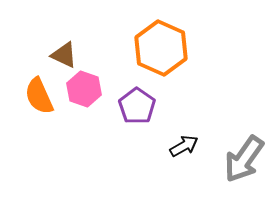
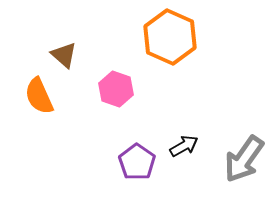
orange hexagon: moved 9 px right, 11 px up
brown triangle: rotated 16 degrees clockwise
pink hexagon: moved 32 px right
purple pentagon: moved 56 px down
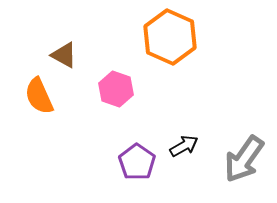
brown triangle: rotated 12 degrees counterclockwise
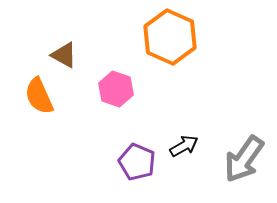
purple pentagon: rotated 12 degrees counterclockwise
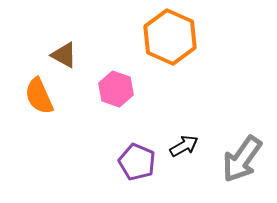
gray arrow: moved 2 px left
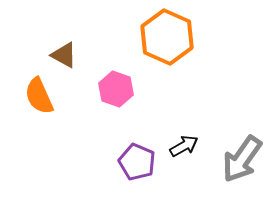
orange hexagon: moved 3 px left
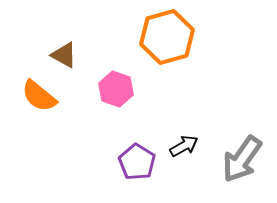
orange hexagon: rotated 20 degrees clockwise
orange semicircle: rotated 27 degrees counterclockwise
purple pentagon: rotated 9 degrees clockwise
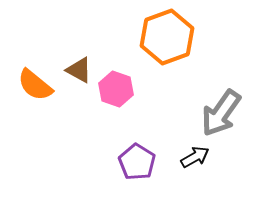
orange hexagon: rotated 4 degrees counterclockwise
brown triangle: moved 15 px right, 15 px down
orange semicircle: moved 4 px left, 11 px up
black arrow: moved 11 px right, 11 px down
gray arrow: moved 21 px left, 46 px up
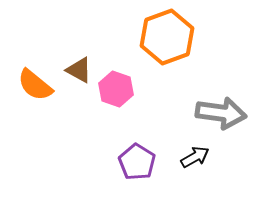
gray arrow: rotated 117 degrees counterclockwise
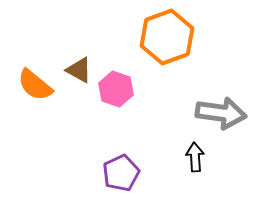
black arrow: rotated 64 degrees counterclockwise
purple pentagon: moved 16 px left, 11 px down; rotated 15 degrees clockwise
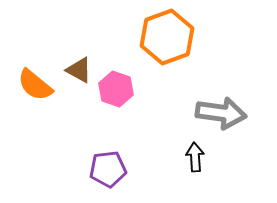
purple pentagon: moved 13 px left, 4 px up; rotated 18 degrees clockwise
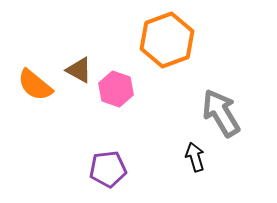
orange hexagon: moved 3 px down
gray arrow: rotated 129 degrees counterclockwise
black arrow: rotated 12 degrees counterclockwise
